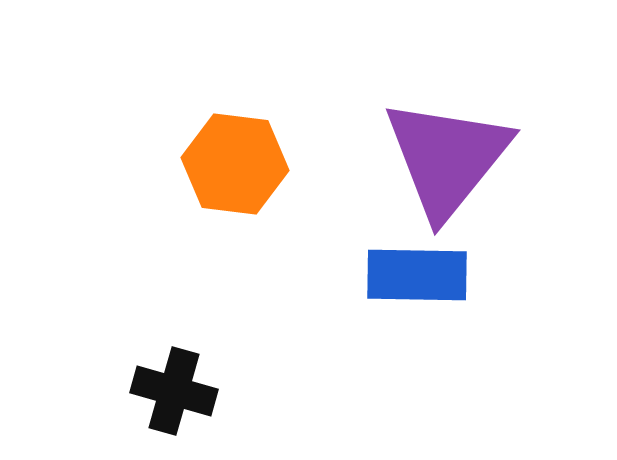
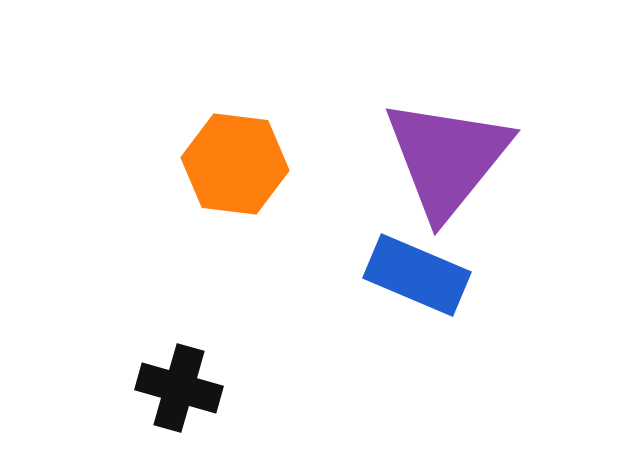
blue rectangle: rotated 22 degrees clockwise
black cross: moved 5 px right, 3 px up
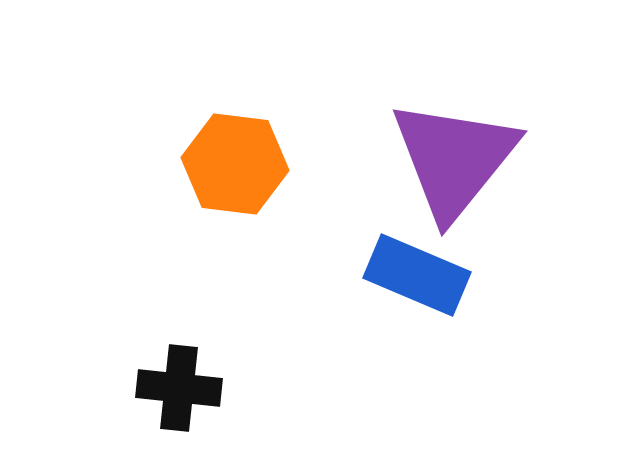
purple triangle: moved 7 px right, 1 px down
black cross: rotated 10 degrees counterclockwise
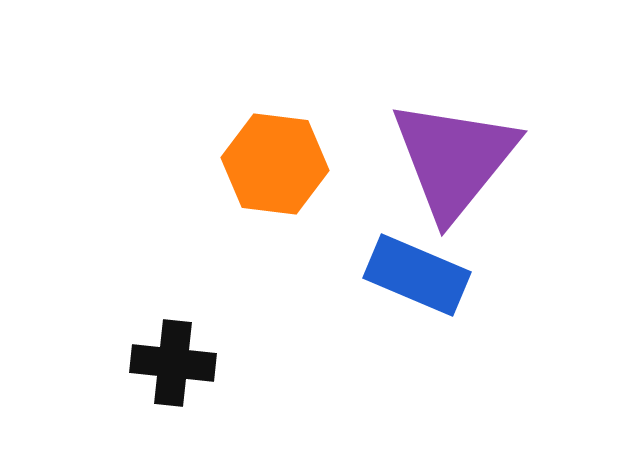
orange hexagon: moved 40 px right
black cross: moved 6 px left, 25 px up
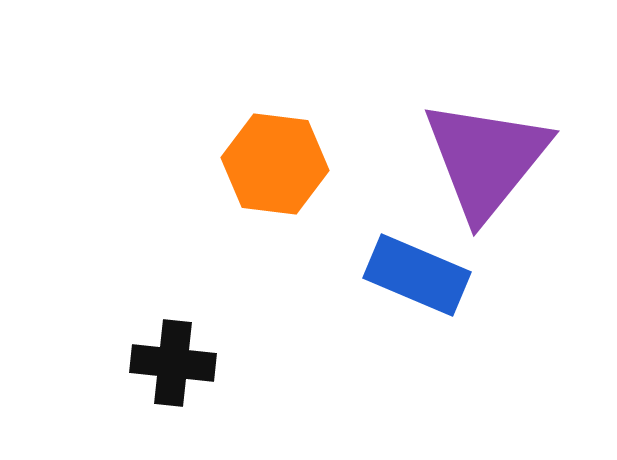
purple triangle: moved 32 px right
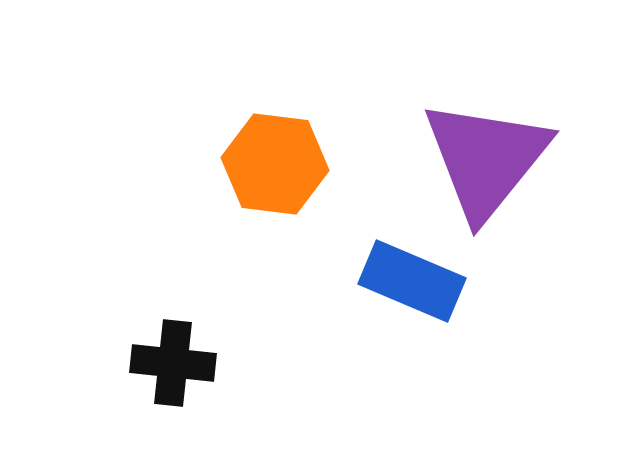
blue rectangle: moved 5 px left, 6 px down
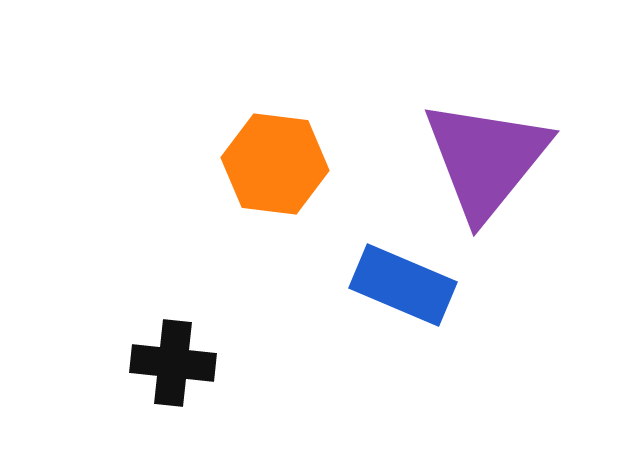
blue rectangle: moved 9 px left, 4 px down
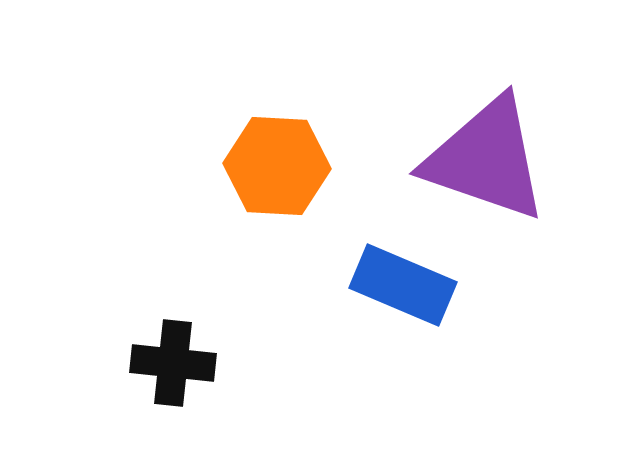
purple triangle: rotated 50 degrees counterclockwise
orange hexagon: moved 2 px right, 2 px down; rotated 4 degrees counterclockwise
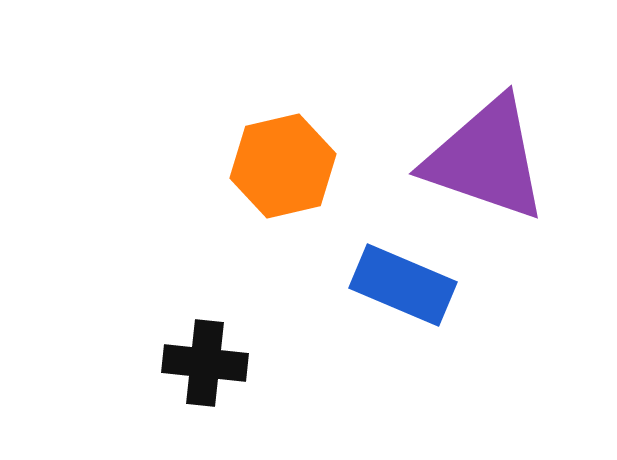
orange hexagon: moved 6 px right; rotated 16 degrees counterclockwise
black cross: moved 32 px right
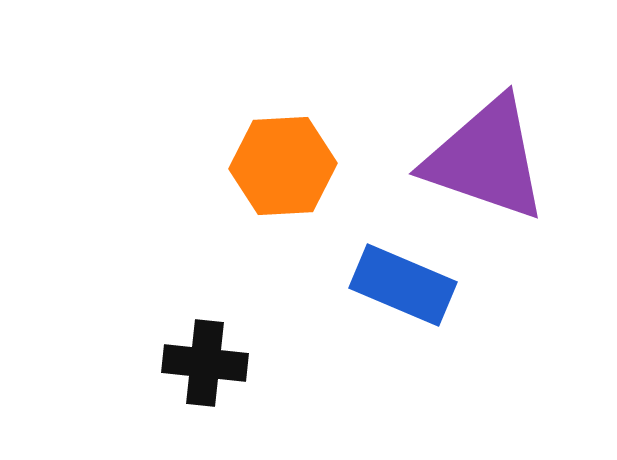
orange hexagon: rotated 10 degrees clockwise
